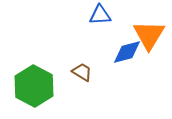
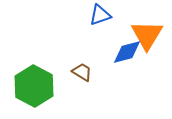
blue triangle: rotated 15 degrees counterclockwise
orange triangle: moved 2 px left
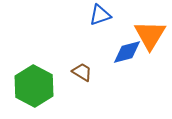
orange triangle: moved 3 px right
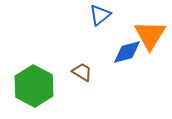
blue triangle: rotated 20 degrees counterclockwise
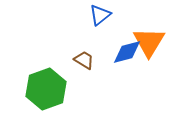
orange triangle: moved 1 px left, 7 px down
brown trapezoid: moved 2 px right, 12 px up
green hexagon: moved 12 px right, 3 px down; rotated 12 degrees clockwise
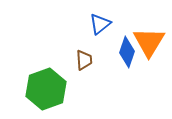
blue triangle: moved 9 px down
blue diamond: rotated 56 degrees counterclockwise
brown trapezoid: rotated 55 degrees clockwise
